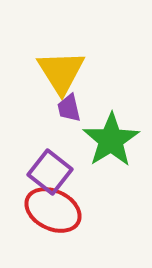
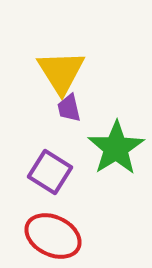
green star: moved 5 px right, 8 px down
purple square: rotated 6 degrees counterclockwise
red ellipse: moved 26 px down
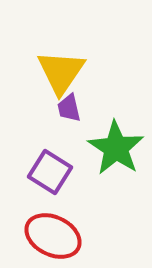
yellow triangle: rotated 6 degrees clockwise
green star: rotated 6 degrees counterclockwise
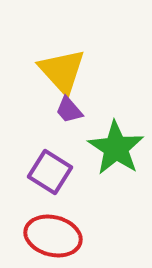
yellow triangle: moved 1 px right, 1 px up; rotated 16 degrees counterclockwise
purple trapezoid: moved 2 px down; rotated 28 degrees counterclockwise
red ellipse: rotated 12 degrees counterclockwise
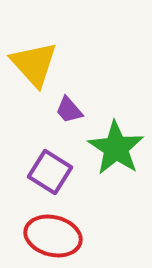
yellow triangle: moved 28 px left, 7 px up
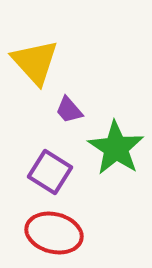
yellow triangle: moved 1 px right, 2 px up
red ellipse: moved 1 px right, 3 px up
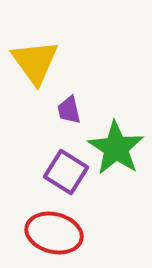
yellow triangle: rotated 6 degrees clockwise
purple trapezoid: rotated 28 degrees clockwise
purple square: moved 16 px right
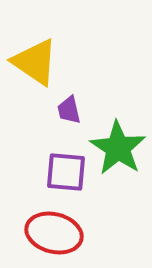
yellow triangle: rotated 20 degrees counterclockwise
green star: moved 2 px right
purple square: rotated 27 degrees counterclockwise
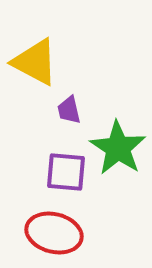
yellow triangle: rotated 6 degrees counterclockwise
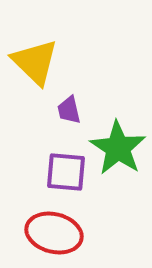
yellow triangle: rotated 16 degrees clockwise
